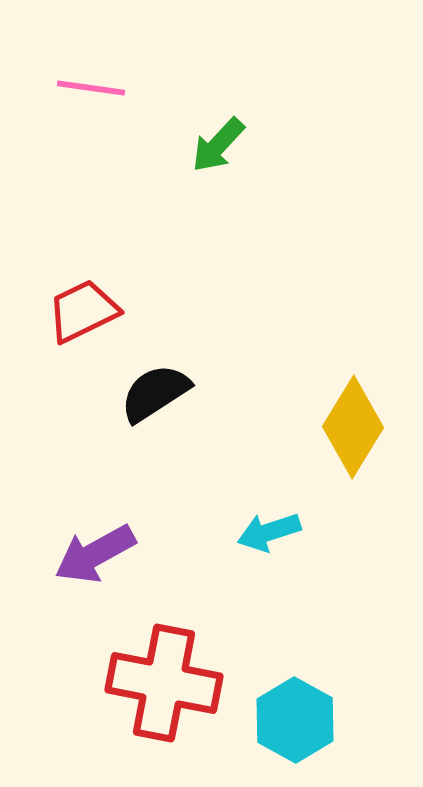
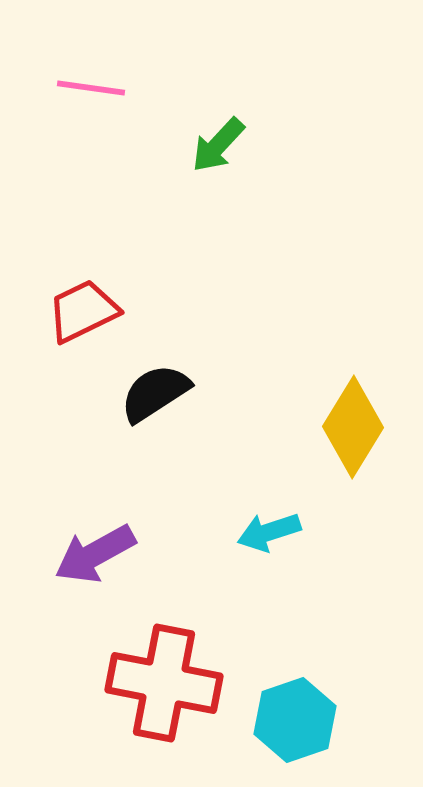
cyan hexagon: rotated 12 degrees clockwise
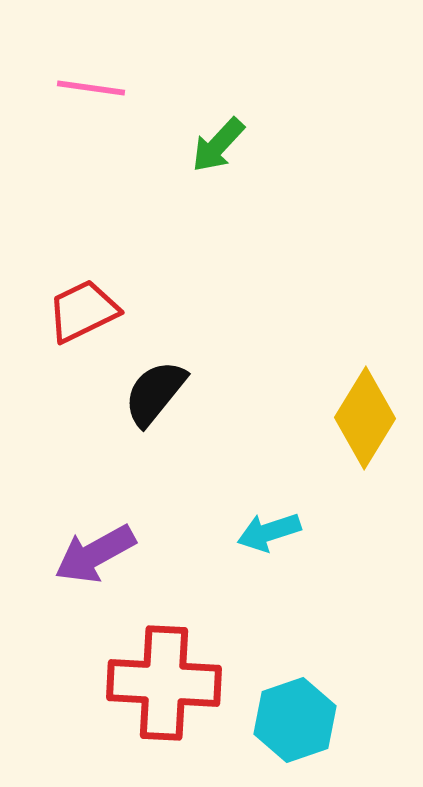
black semicircle: rotated 18 degrees counterclockwise
yellow diamond: moved 12 px right, 9 px up
red cross: rotated 8 degrees counterclockwise
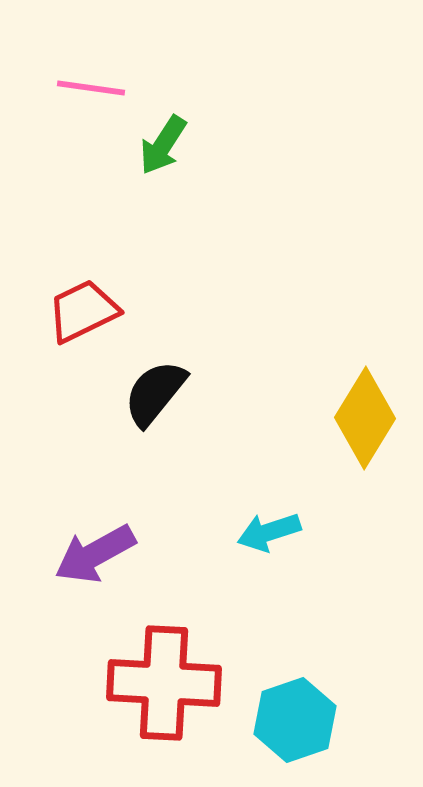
green arrow: moved 55 px left; rotated 10 degrees counterclockwise
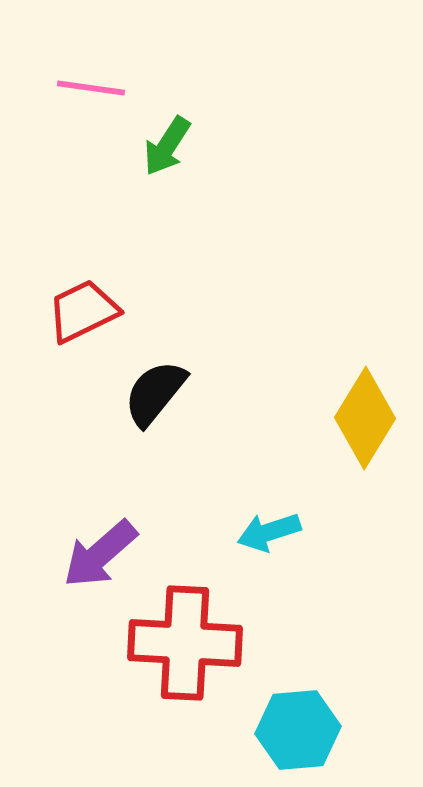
green arrow: moved 4 px right, 1 px down
purple arrow: moved 5 px right; rotated 12 degrees counterclockwise
red cross: moved 21 px right, 40 px up
cyan hexagon: moved 3 px right, 10 px down; rotated 14 degrees clockwise
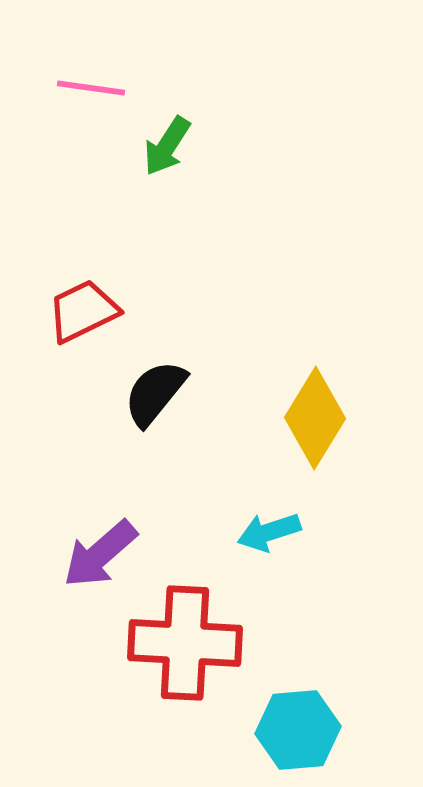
yellow diamond: moved 50 px left
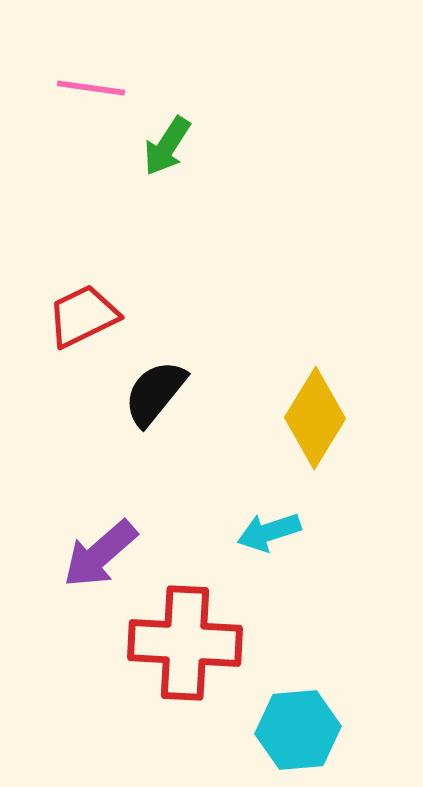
red trapezoid: moved 5 px down
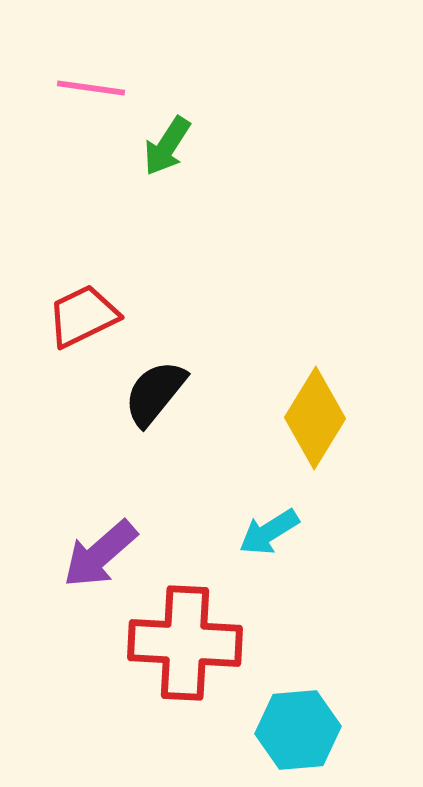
cyan arrow: rotated 14 degrees counterclockwise
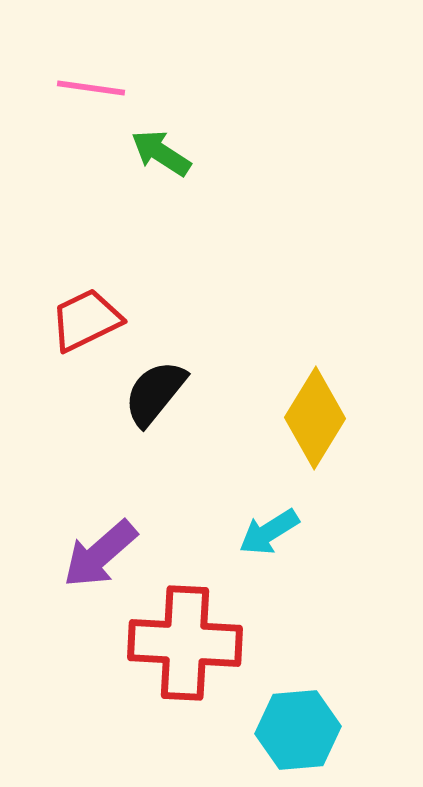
green arrow: moved 6 px left, 7 px down; rotated 90 degrees clockwise
red trapezoid: moved 3 px right, 4 px down
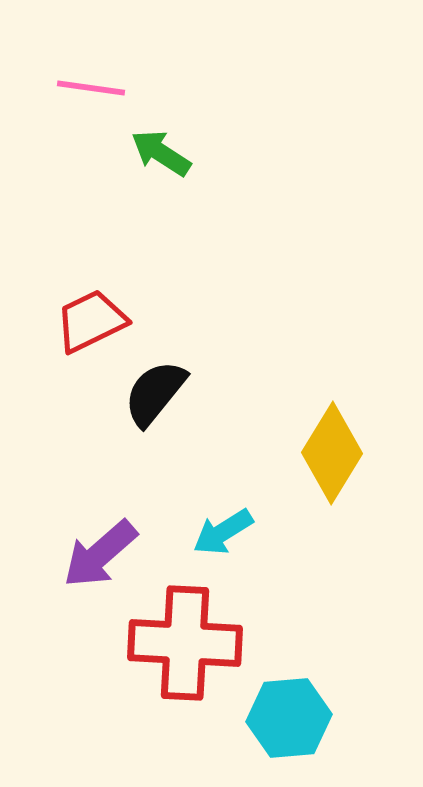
red trapezoid: moved 5 px right, 1 px down
yellow diamond: moved 17 px right, 35 px down
cyan arrow: moved 46 px left
cyan hexagon: moved 9 px left, 12 px up
